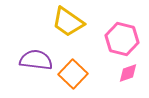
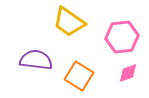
yellow trapezoid: moved 1 px right
pink hexagon: moved 2 px up; rotated 20 degrees counterclockwise
orange square: moved 6 px right, 2 px down; rotated 12 degrees counterclockwise
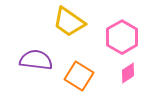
pink hexagon: rotated 24 degrees counterclockwise
pink diamond: rotated 15 degrees counterclockwise
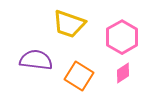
yellow trapezoid: moved 2 px down; rotated 16 degrees counterclockwise
pink diamond: moved 5 px left
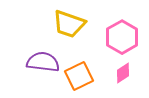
purple semicircle: moved 7 px right, 2 px down
orange square: rotated 32 degrees clockwise
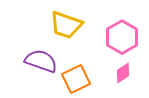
yellow trapezoid: moved 3 px left, 1 px down
purple semicircle: moved 2 px left, 1 px up; rotated 12 degrees clockwise
orange square: moved 3 px left, 3 px down
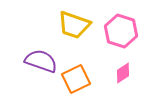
yellow trapezoid: moved 8 px right
pink hexagon: moved 1 px left, 6 px up; rotated 12 degrees counterclockwise
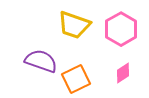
pink hexagon: moved 2 px up; rotated 12 degrees clockwise
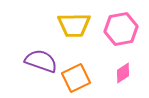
yellow trapezoid: rotated 20 degrees counterclockwise
pink hexagon: rotated 20 degrees clockwise
orange square: moved 1 px up
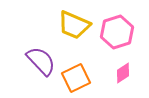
yellow trapezoid: rotated 24 degrees clockwise
pink hexagon: moved 4 px left, 3 px down; rotated 8 degrees counterclockwise
purple semicircle: rotated 28 degrees clockwise
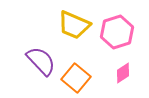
orange square: rotated 24 degrees counterclockwise
